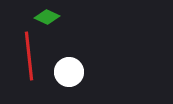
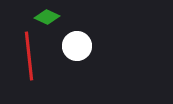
white circle: moved 8 px right, 26 px up
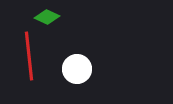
white circle: moved 23 px down
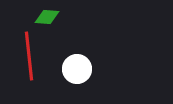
green diamond: rotated 20 degrees counterclockwise
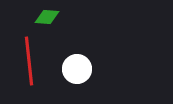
red line: moved 5 px down
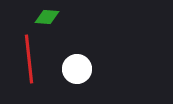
red line: moved 2 px up
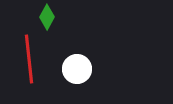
green diamond: rotated 65 degrees counterclockwise
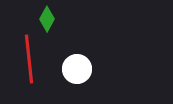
green diamond: moved 2 px down
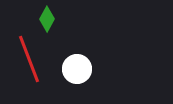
red line: rotated 15 degrees counterclockwise
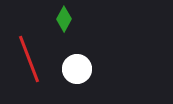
green diamond: moved 17 px right
